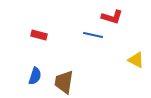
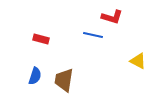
red rectangle: moved 2 px right, 4 px down
yellow triangle: moved 2 px right, 1 px down
brown trapezoid: moved 2 px up
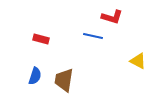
blue line: moved 1 px down
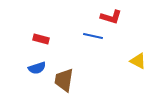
red L-shape: moved 1 px left
blue semicircle: moved 2 px right, 8 px up; rotated 54 degrees clockwise
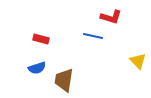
yellow triangle: rotated 18 degrees clockwise
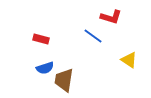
blue line: rotated 24 degrees clockwise
yellow triangle: moved 9 px left, 1 px up; rotated 12 degrees counterclockwise
blue semicircle: moved 8 px right
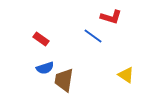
red rectangle: rotated 21 degrees clockwise
yellow triangle: moved 3 px left, 15 px down
